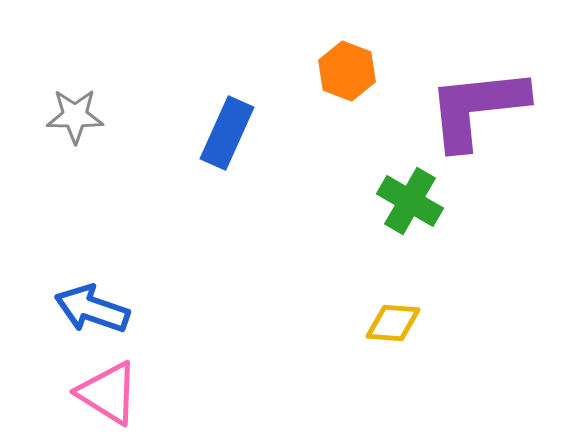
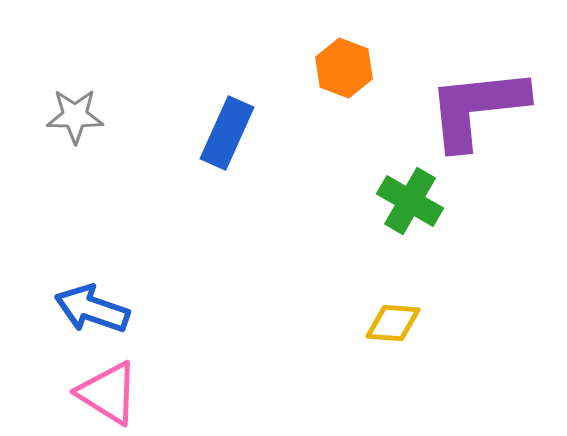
orange hexagon: moved 3 px left, 3 px up
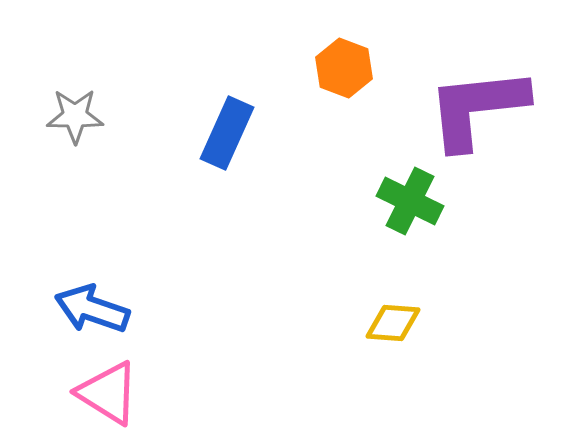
green cross: rotated 4 degrees counterclockwise
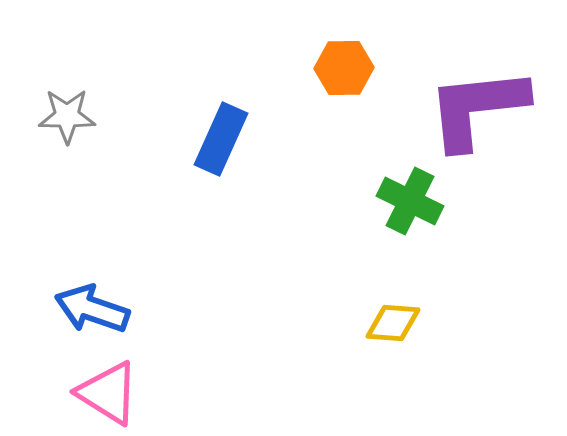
orange hexagon: rotated 22 degrees counterclockwise
gray star: moved 8 px left
blue rectangle: moved 6 px left, 6 px down
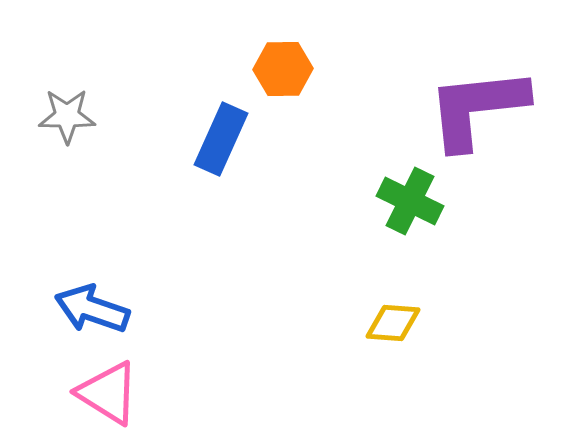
orange hexagon: moved 61 px left, 1 px down
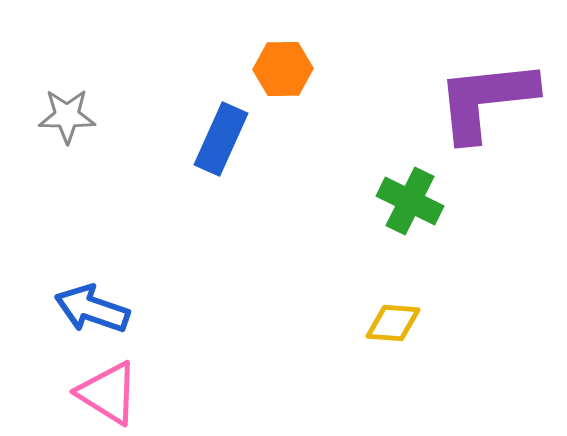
purple L-shape: moved 9 px right, 8 px up
